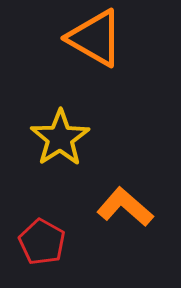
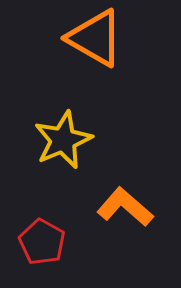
yellow star: moved 3 px right, 2 px down; rotated 10 degrees clockwise
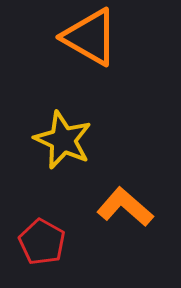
orange triangle: moved 5 px left, 1 px up
yellow star: rotated 24 degrees counterclockwise
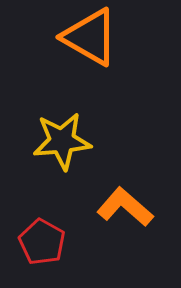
yellow star: moved 1 px left, 1 px down; rotated 30 degrees counterclockwise
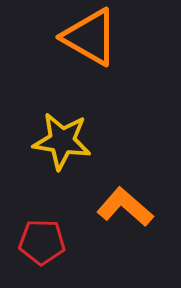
yellow star: rotated 14 degrees clockwise
red pentagon: rotated 27 degrees counterclockwise
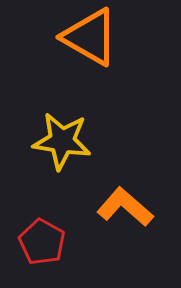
red pentagon: rotated 27 degrees clockwise
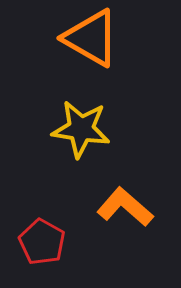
orange triangle: moved 1 px right, 1 px down
yellow star: moved 19 px right, 12 px up
